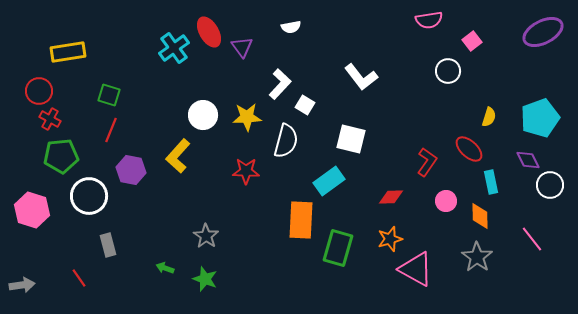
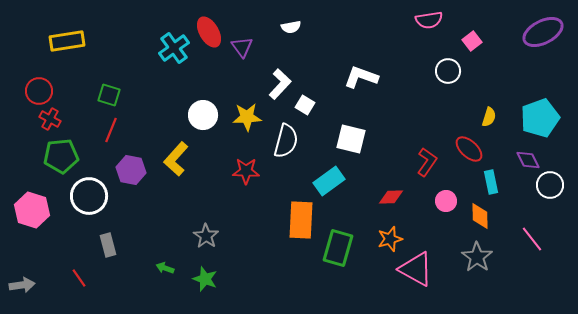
yellow rectangle at (68, 52): moved 1 px left, 11 px up
white L-shape at (361, 77): rotated 148 degrees clockwise
yellow L-shape at (178, 156): moved 2 px left, 3 px down
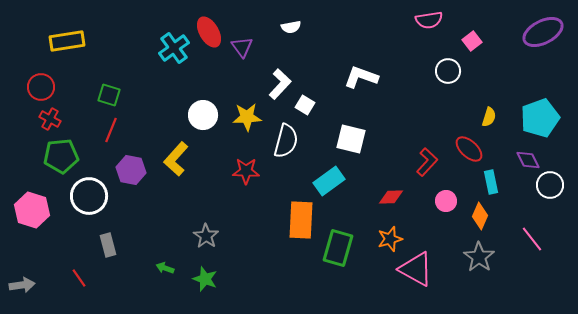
red circle at (39, 91): moved 2 px right, 4 px up
red L-shape at (427, 162): rotated 8 degrees clockwise
orange diamond at (480, 216): rotated 24 degrees clockwise
gray star at (477, 257): moved 2 px right
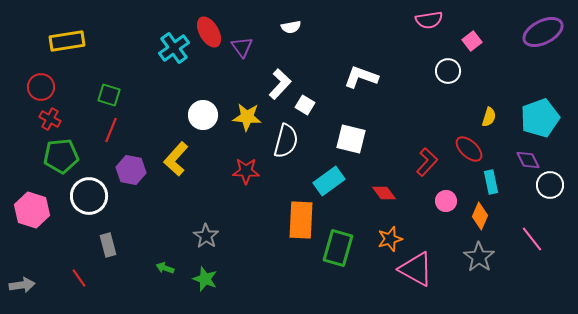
yellow star at (247, 117): rotated 8 degrees clockwise
red diamond at (391, 197): moved 7 px left, 4 px up; rotated 55 degrees clockwise
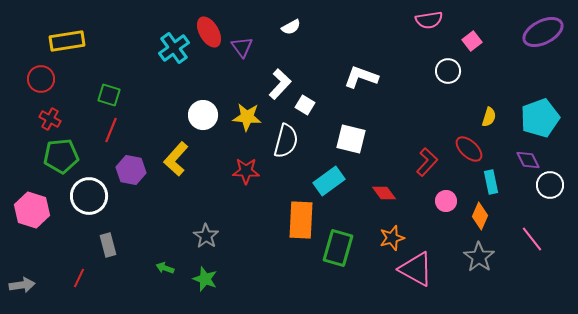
white semicircle at (291, 27): rotated 18 degrees counterclockwise
red circle at (41, 87): moved 8 px up
orange star at (390, 239): moved 2 px right, 1 px up
red line at (79, 278): rotated 60 degrees clockwise
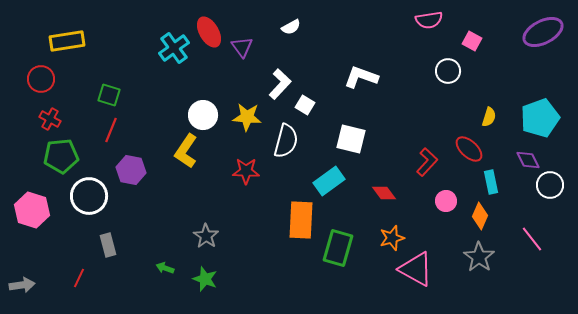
pink square at (472, 41): rotated 24 degrees counterclockwise
yellow L-shape at (176, 159): moved 10 px right, 8 px up; rotated 8 degrees counterclockwise
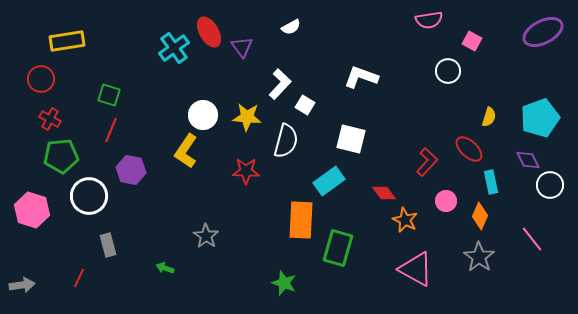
orange star at (392, 238): moved 13 px right, 18 px up; rotated 30 degrees counterclockwise
green star at (205, 279): moved 79 px right, 4 px down
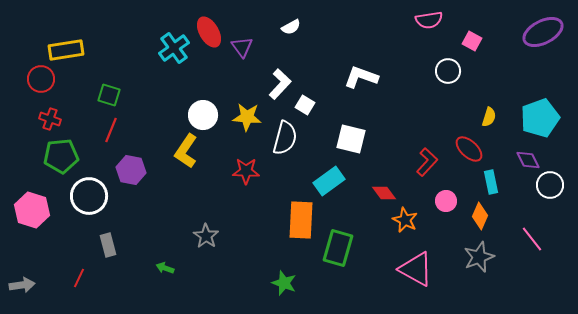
yellow rectangle at (67, 41): moved 1 px left, 9 px down
red cross at (50, 119): rotated 10 degrees counterclockwise
white semicircle at (286, 141): moved 1 px left, 3 px up
gray star at (479, 257): rotated 16 degrees clockwise
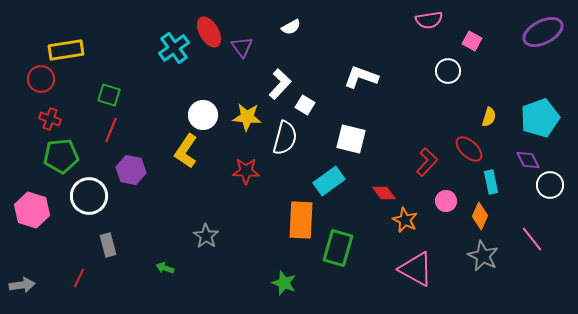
gray star at (479, 257): moved 4 px right, 1 px up; rotated 24 degrees counterclockwise
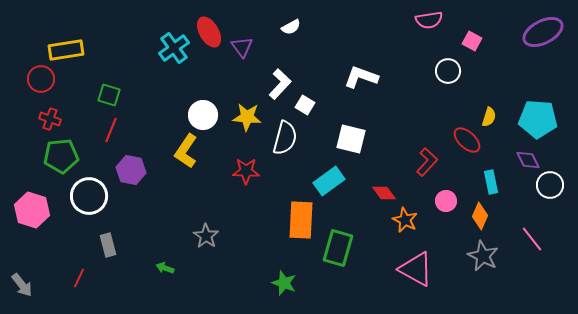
cyan pentagon at (540, 118): moved 2 px left, 1 px down; rotated 24 degrees clockwise
red ellipse at (469, 149): moved 2 px left, 9 px up
gray arrow at (22, 285): rotated 60 degrees clockwise
